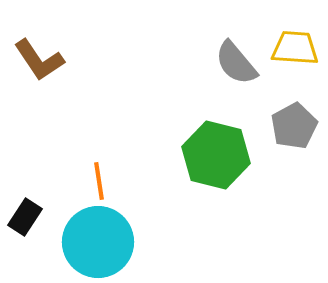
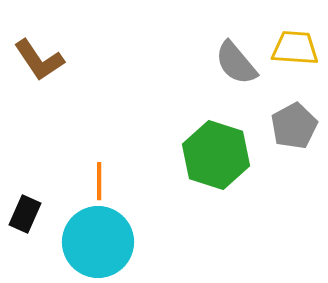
green hexagon: rotated 4 degrees clockwise
orange line: rotated 9 degrees clockwise
black rectangle: moved 3 px up; rotated 9 degrees counterclockwise
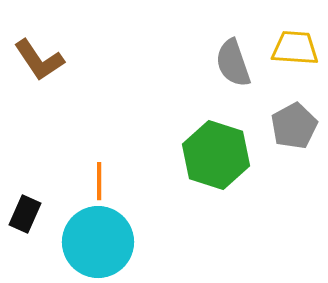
gray semicircle: moved 3 px left; rotated 21 degrees clockwise
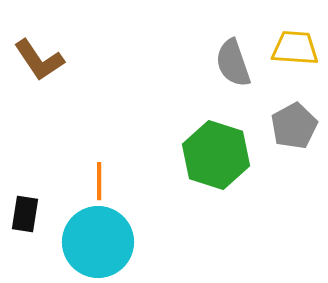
black rectangle: rotated 15 degrees counterclockwise
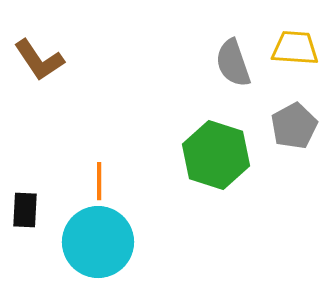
black rectangle: moved 4 px up; rotated 6 degrees counterclockwise
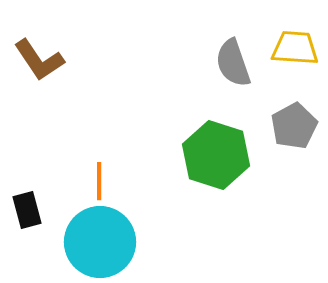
black rectangle: moved 2 px right; rotated 18 degrees counterclockwise
cyan circle: moved 2 px right
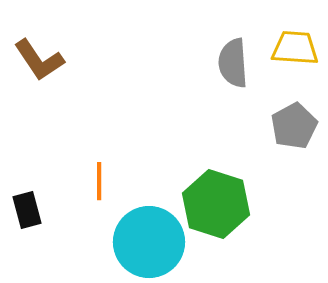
gray semicircle: rotated 15 degrees clockwise
green hexagon: moved 49 px down
cyan circle: moved 49 px right
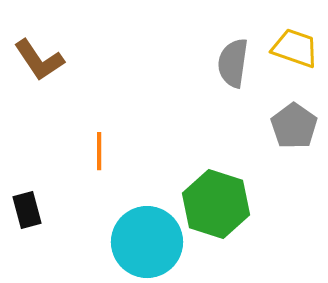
yellow trapezoid: rotated 15 degrees clockwise
gray semicircle: rotated 12 degrees clockwise
gray pentagon: rotated 9 degrees counterclockwise
orange line: moved 30 px up
cyan circle: moved 2 px left
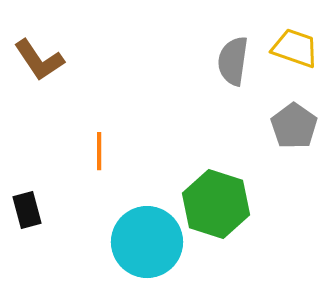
gray semicircle: moved 2 px up
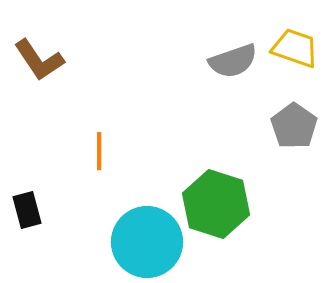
gray semicircle: rotated 117 degrees counterclockwise
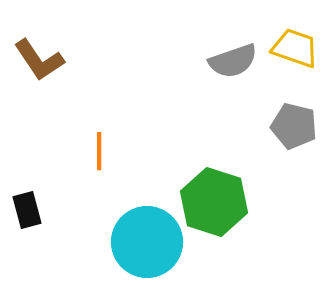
gray pentagon: rotated 21 degrees counterclockwise
green hexagon: moved 2 px left, 2 px up
